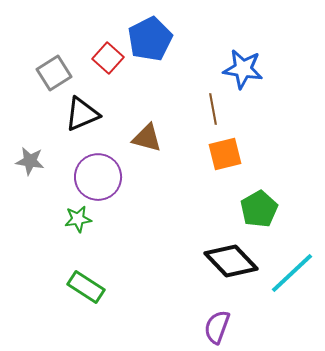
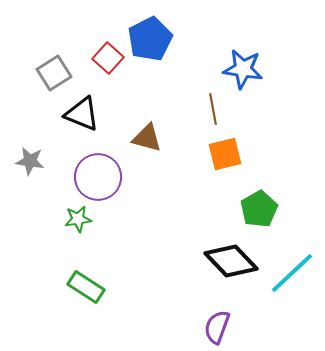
black triangle: rotated 45 degrees clockwise
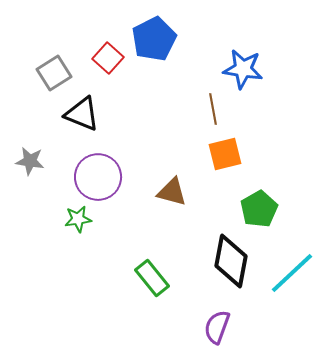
blue pentagon: moved 4 px right
brown triangle: moved 25 px right, 54 px down
black diamond: rotated 54 degrees clockwise
green rectangle: moved 66 px right, 9 px up; rotated 18 degrees clockwise
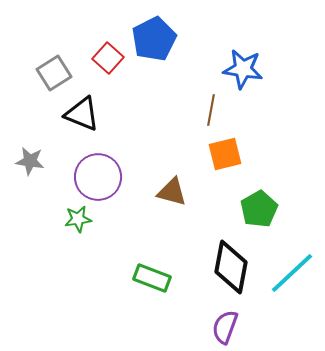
brown line: moved 2 px left, 1 px down; rotated 20 degrees clockwise
black diamond: moved 6 px down
green rectangle: rotated 30 degrees counterclockwise
purple semicircle: moved 8 px right
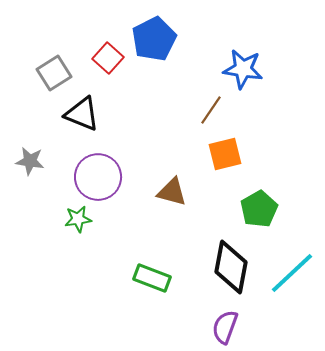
brown line: rotated 24 degrees clockwise
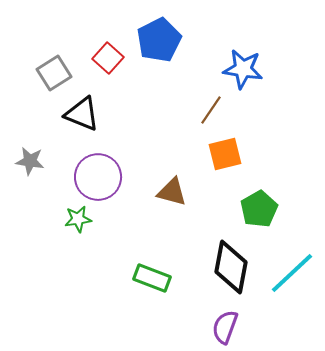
blue pentagon: moved 5 px right, 1 px down
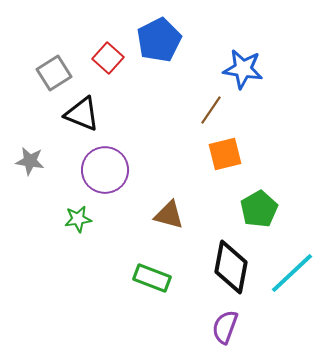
purple circle: moved 7 px right, 7 px up
brown triangle: moved 3 px left, 23 px down
